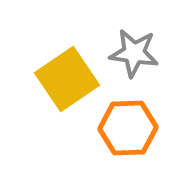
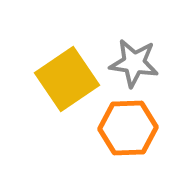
gray star: moved 10 px down
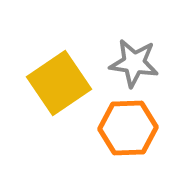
yellow square: moved 8 px left, 4 px down
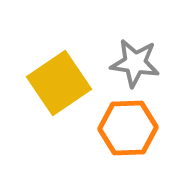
gray star: moved 1 px right
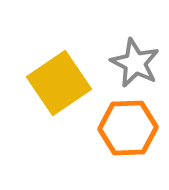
gray star: rotated 18 degrees clockwise
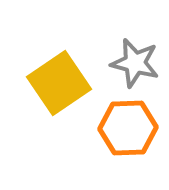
gray star: rotated 12 degrees counterclockwise
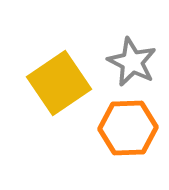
gray star: moved 3 px left, 1 px up; rotated 12 degrees clockwise
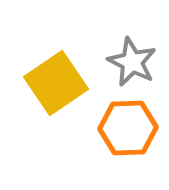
yellow square: moved 3 px left
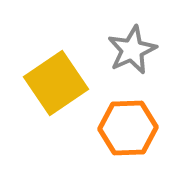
gray star: moved 12 px up; rotated 21 degrees clockwise
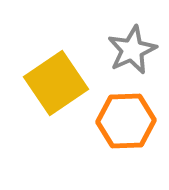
orange hexagon: moved 2 px left, 7 px up
